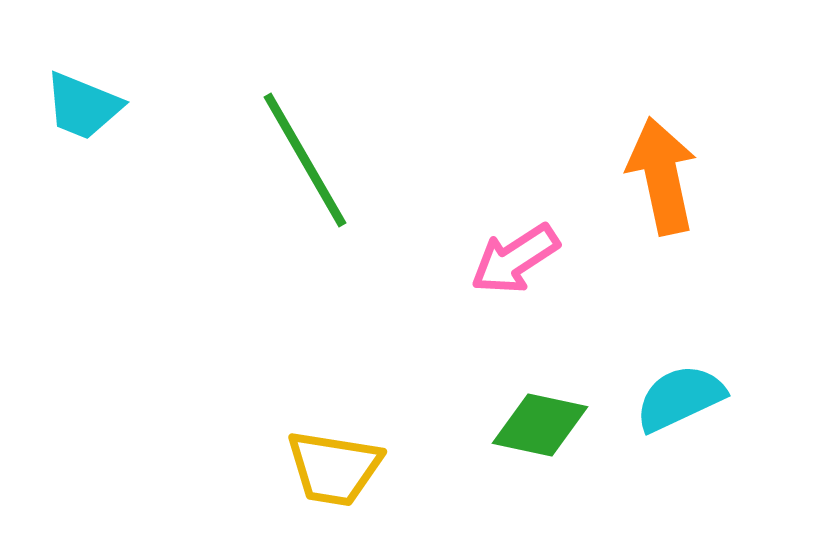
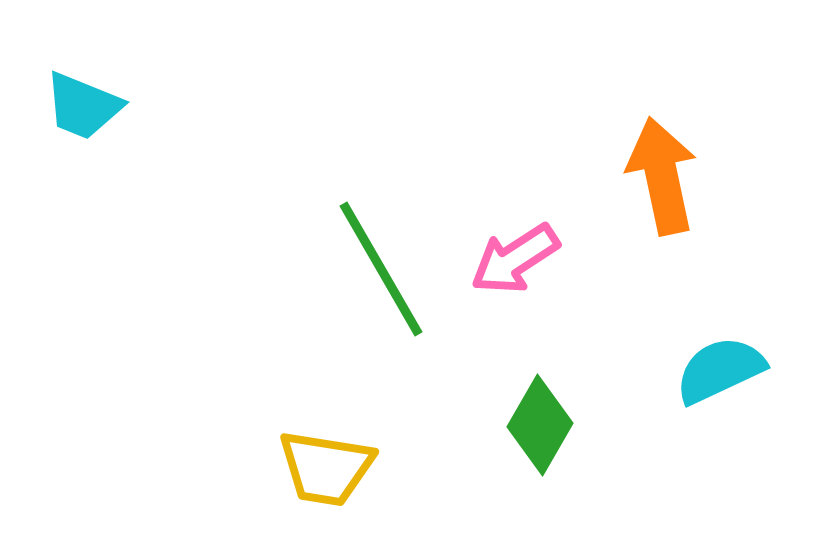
green line: moved 76 px right, 109 px down
cyan semicircle: moved 40 px right, 28 px up
green diamond: rotated 72 degrees counterclockwise
yellow trapezoid: moved 8 px left
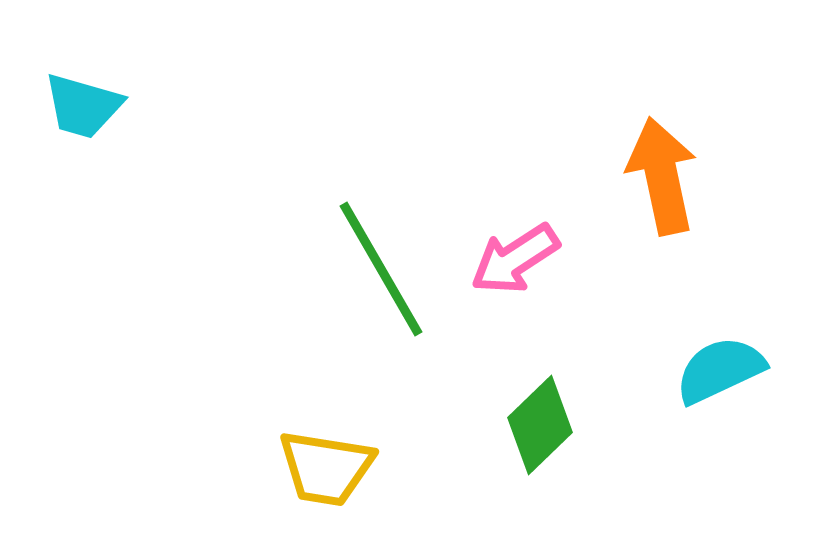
cyan trapezoid: rotated 6 degrees counterclockwise
green diamond: rotated 16 degrees clockwise
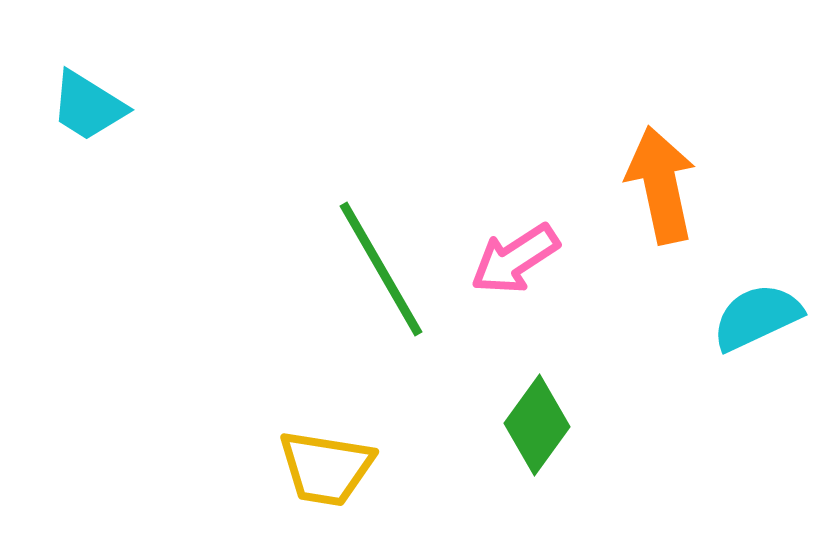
cyan trapezoid: moved 5 px right; rotated 16 degrees clockwise
orange arrow: moved 1 px left, 9 px down
cyan semicircle: moved 37 px right, 53 px up
green diamond: moved 3 px left; rotated 10 degrees counterclockwise
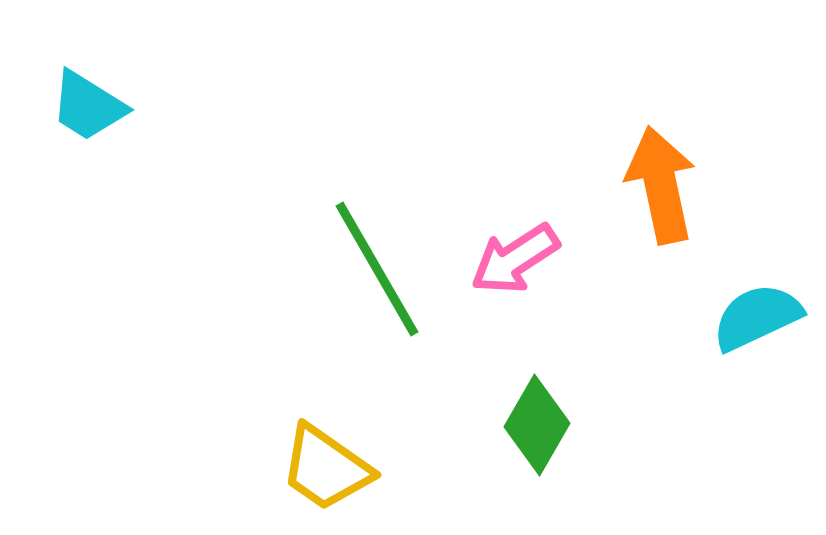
green line: moved 4 px left
green diamond: rotated 6 degrees counterclockwise
yellow trapezoid: rotated 26 degrees clockwise
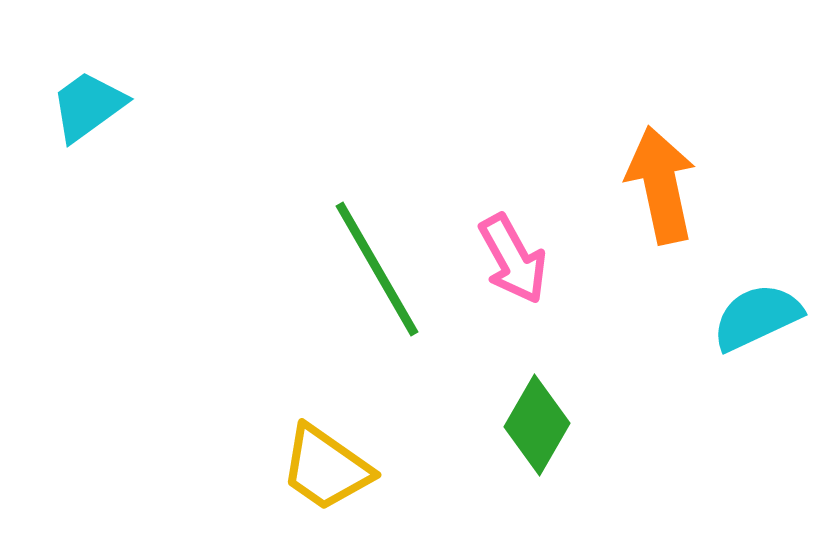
cyan trapezoid: rotated 112 degrees clockwise
pink arrow: moved 2 px left; rotated 86 degrees counterclockwise
